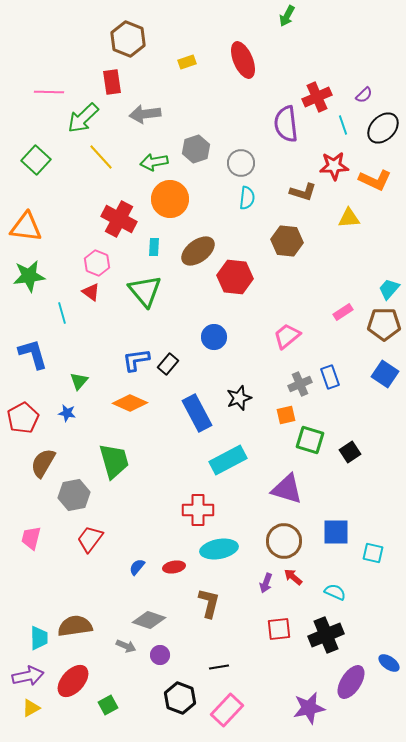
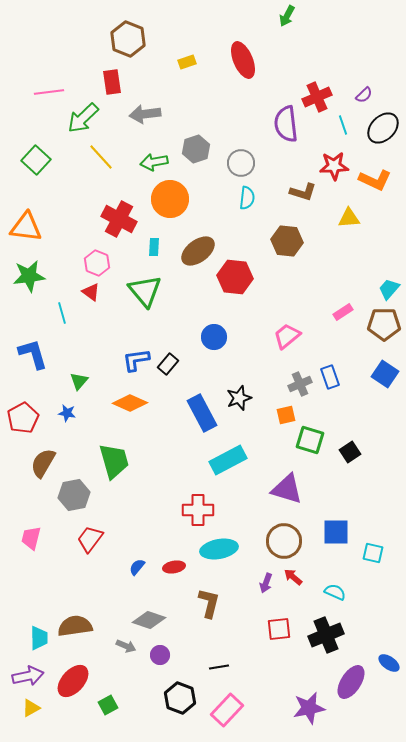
pink line at (49, 92): rotated 8 degrees counterclockwise
blue rectangle at (197, 413): moved 5 px right
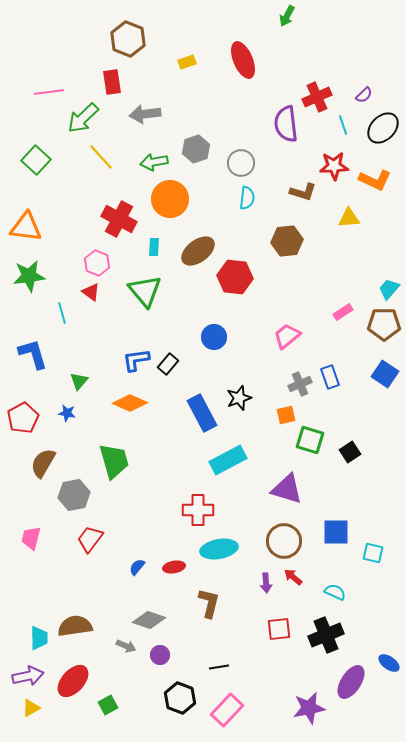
brown hexagon at (287, 241): rotated 12 degrees counterclockwise
purple arrow at (266, 583): rotated 24 degrees counterclockwise
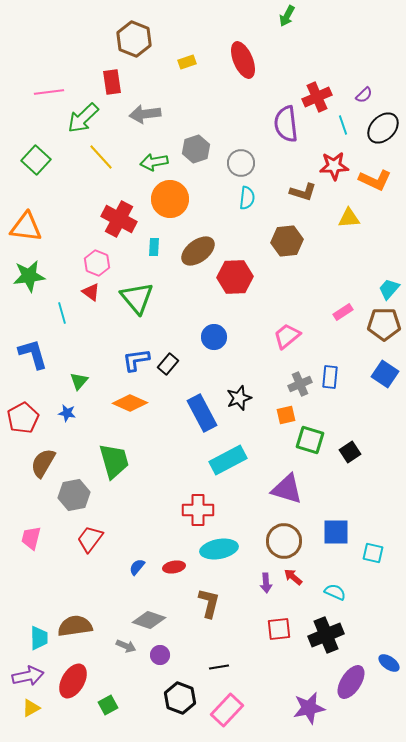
brown hexagon at (128, 39): moved 6 px right
red hexagon at (235, 277): rotated 8 degrees counterclockwise
green triangle at (145, 291): moved 8 px left, 7 px down
blue rectangle at (330, 377): rotated 25 degrees clockwise
red ellipse at (73, 681): rotated 12 degrees counterclockwise
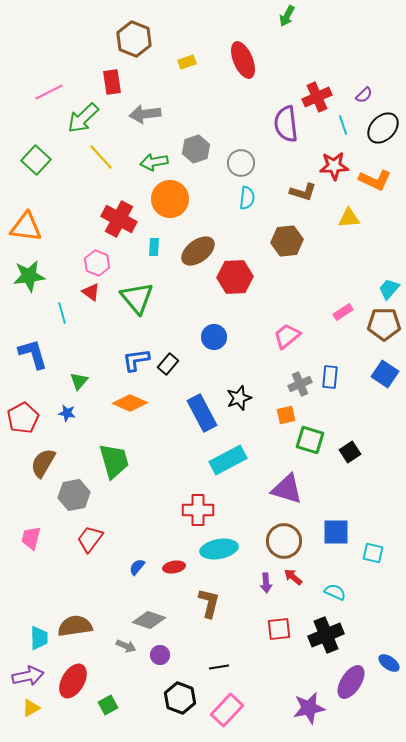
pink line at (49, 92): rotated 20 degrees counterclockwise
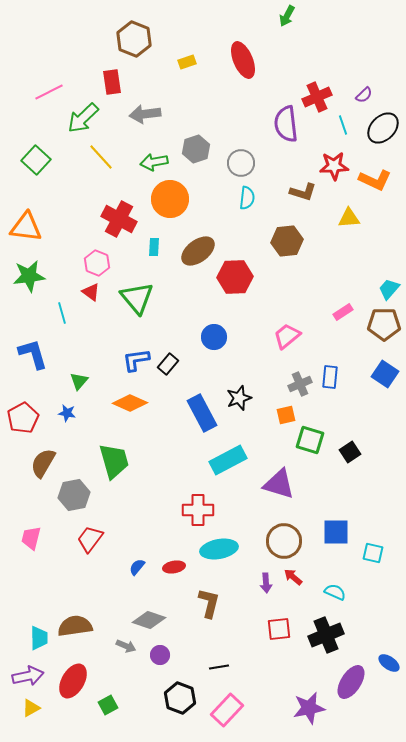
purple triangle at (287, 489): moved 8 px left, 5 px up
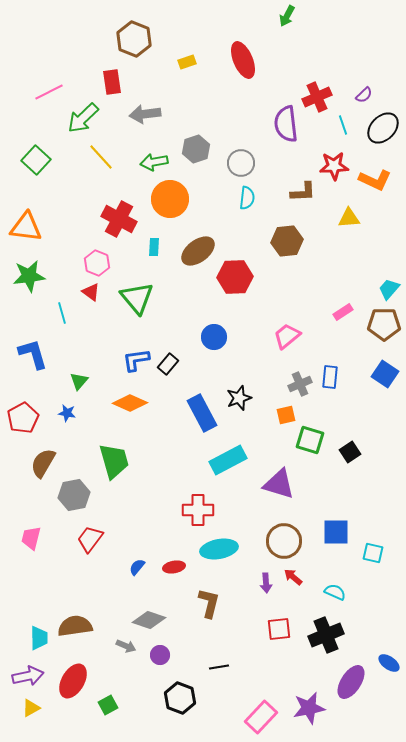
brown L-shape at (303, 192): rotated 20 degrees counterclockwise
pink rectangle at (227, 710): moved 34 px right, 7 px down
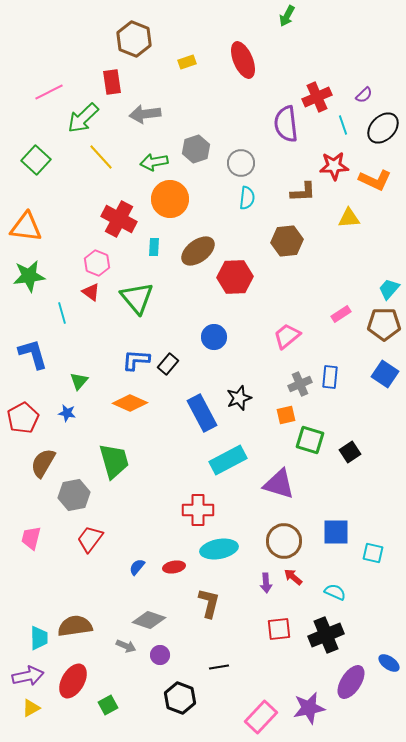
pink rectangle at (343, 312): moved 2 px left, 2 px down
blue L-shape at (136, 360): rotated 12 degrees clockwise
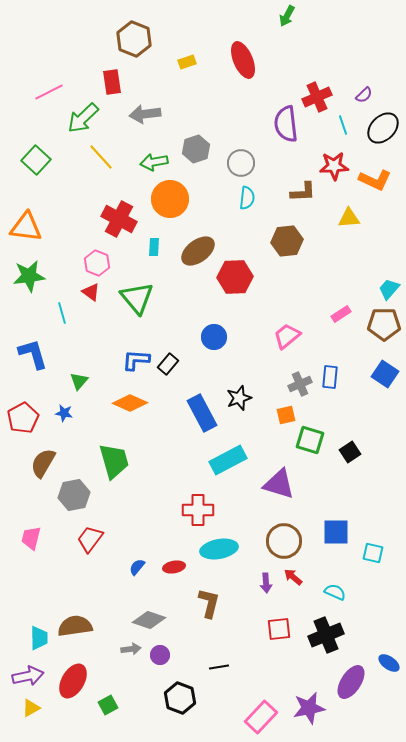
blue star at (67, 413): moved 3 px left
gray arrow at (126, 646): moved 5 px right, 3 px down; rotated 30 degrees counterclockwise
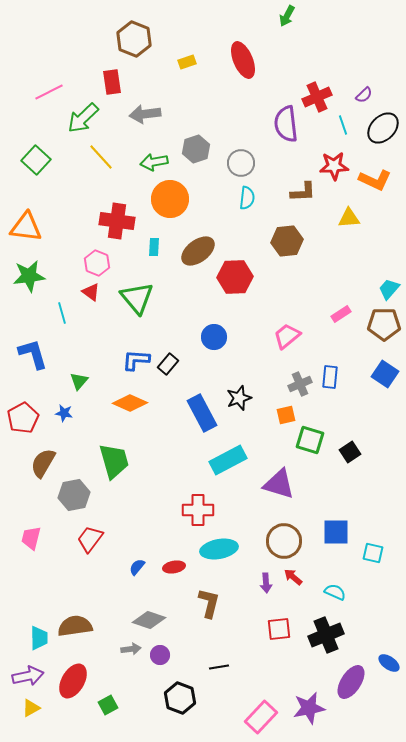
red cross at (119, 219): moved 2 px left, 2 px down; rotated 20 degrees counterclockwise
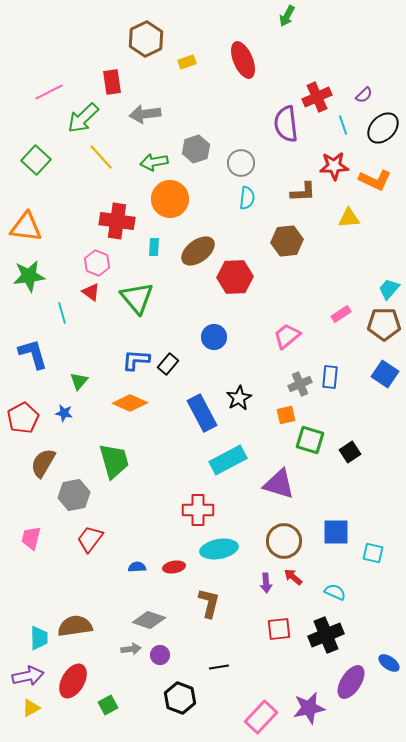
brown hexagon at (134, 39): moved 12 px right; rotated 12 degrees clockwise
black star at (239, 398): rotated 10 degrees counterclockwise
blue semicircle at (137, 567): rotated 48 degrees clockwise
